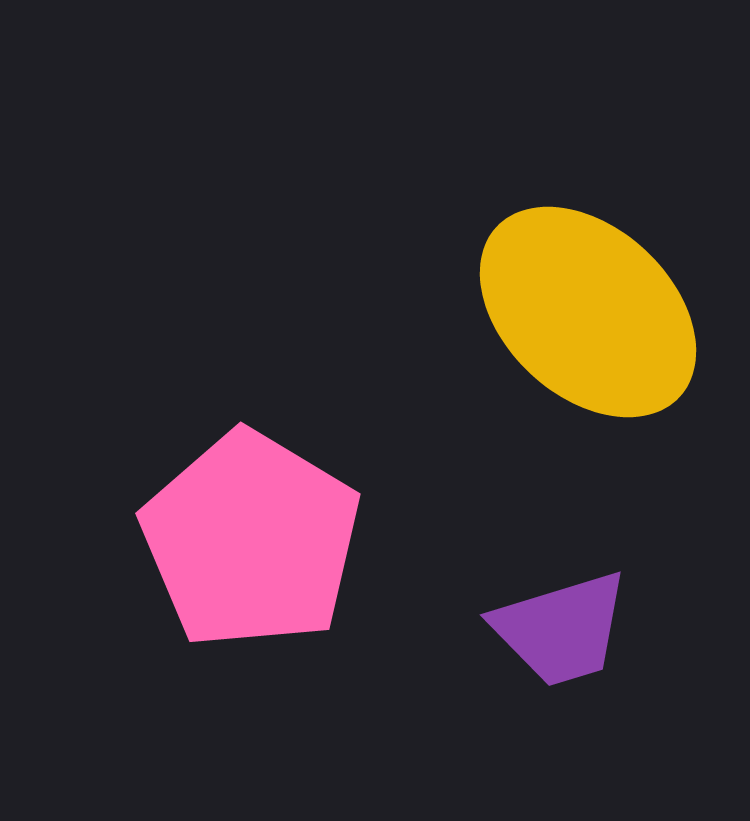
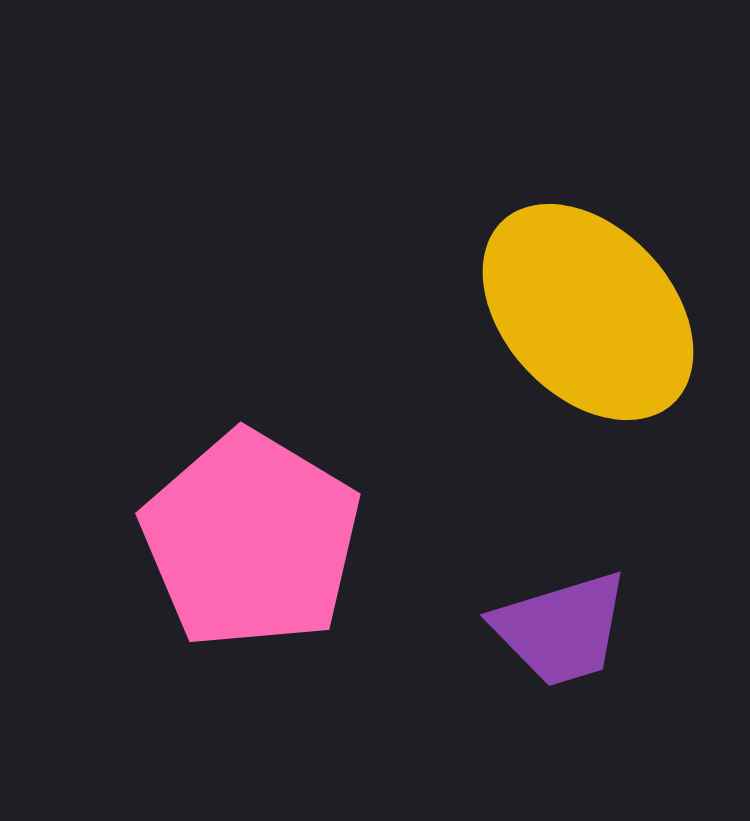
yellow ellipse: rotated 4 degrees clockwise
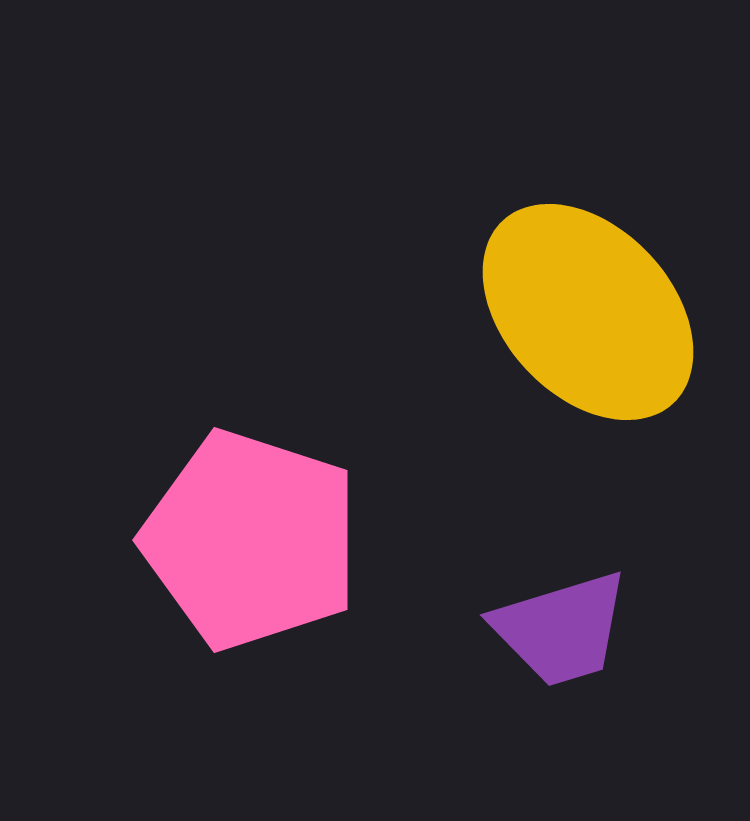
pink pentagon: rotated 13 degrees counterclockwise
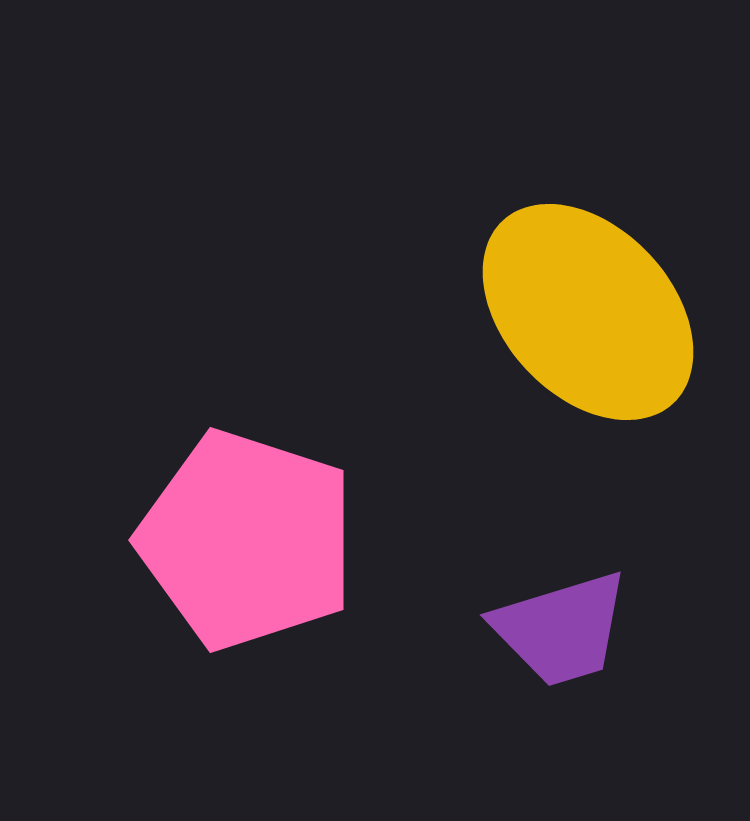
pink pentagon: moved 4 px left
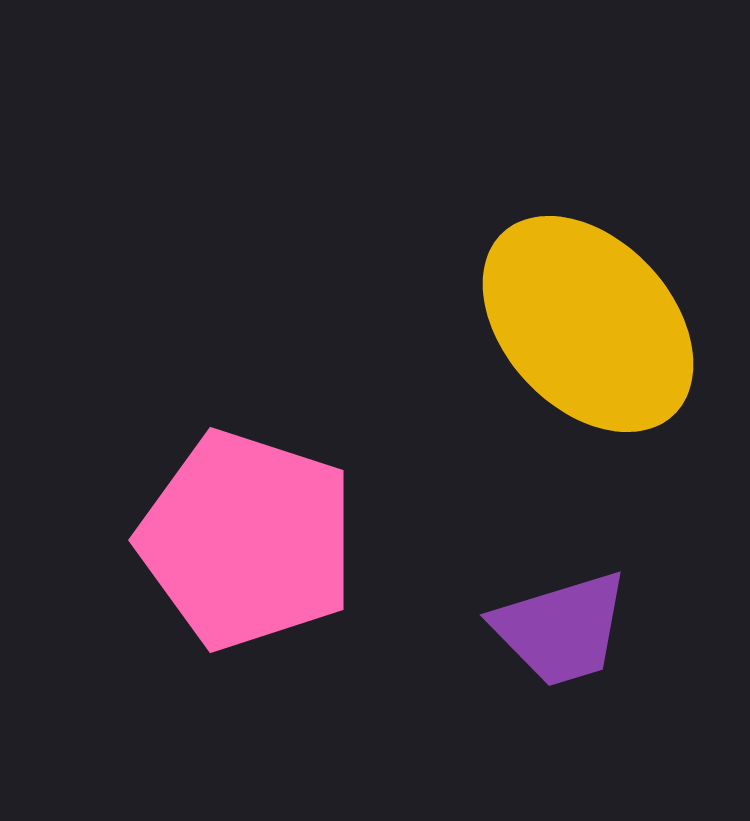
yellow ellipse: moved 12 px down
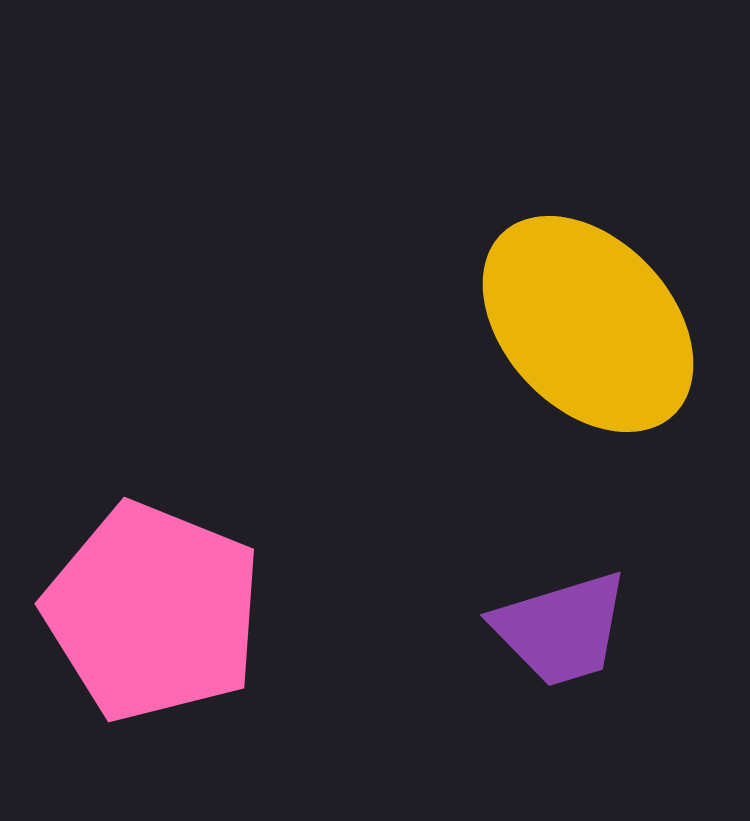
pink pentagon: moved 94 px left, 72 px down; rotated 4 degrees clockwise
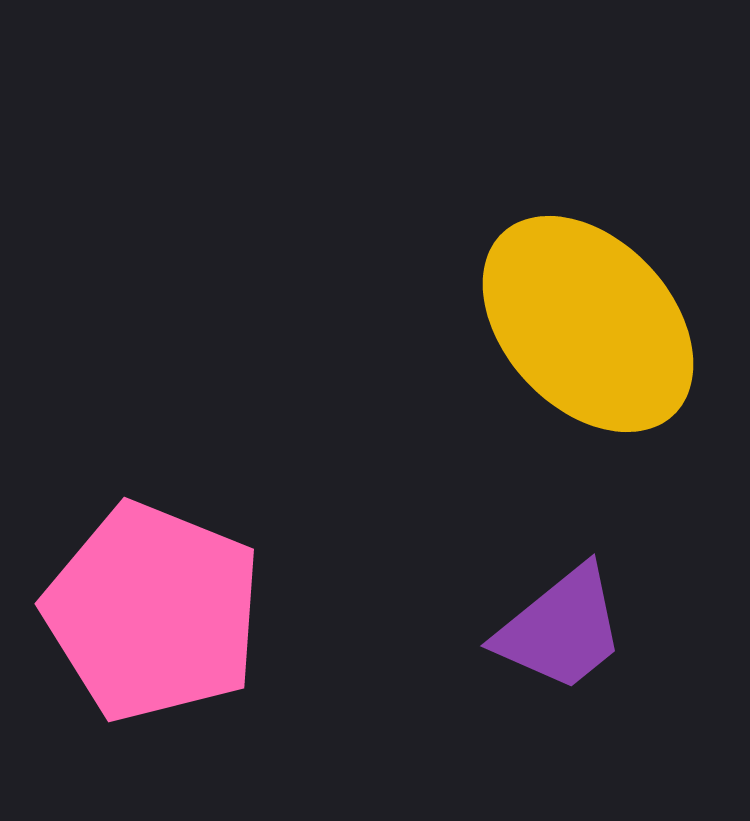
purple trapezoid: rotated 22 degrees counterclockwise
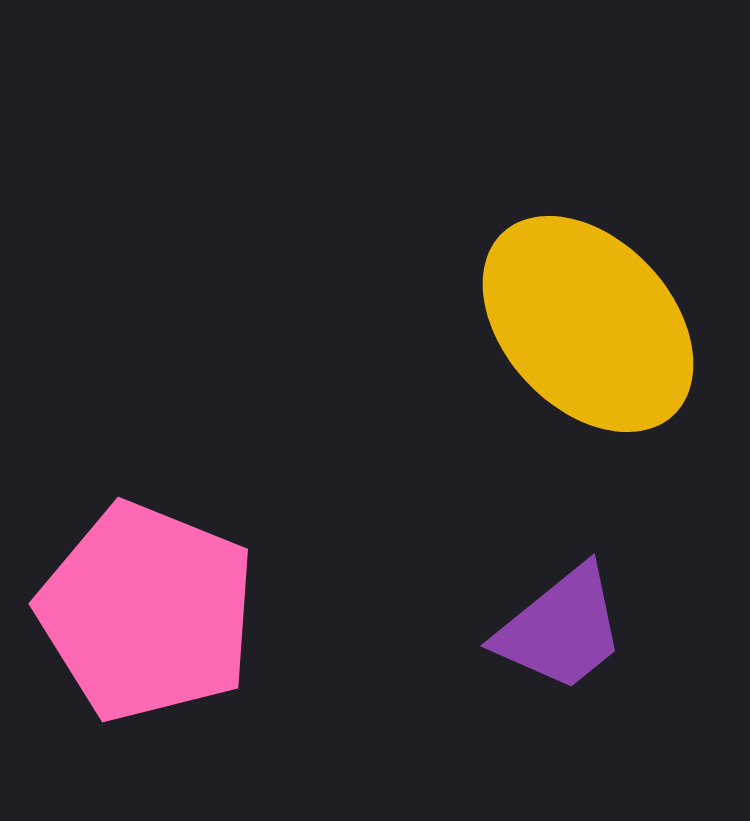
pink pentagon: moved 6 px left
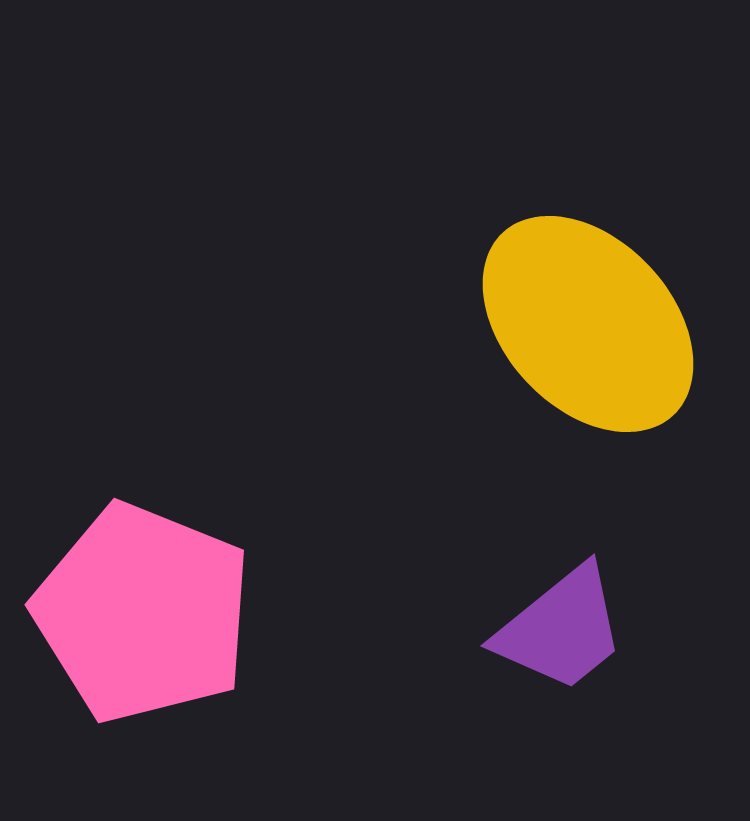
pink pentagon: moved 4 px left, 1 px down
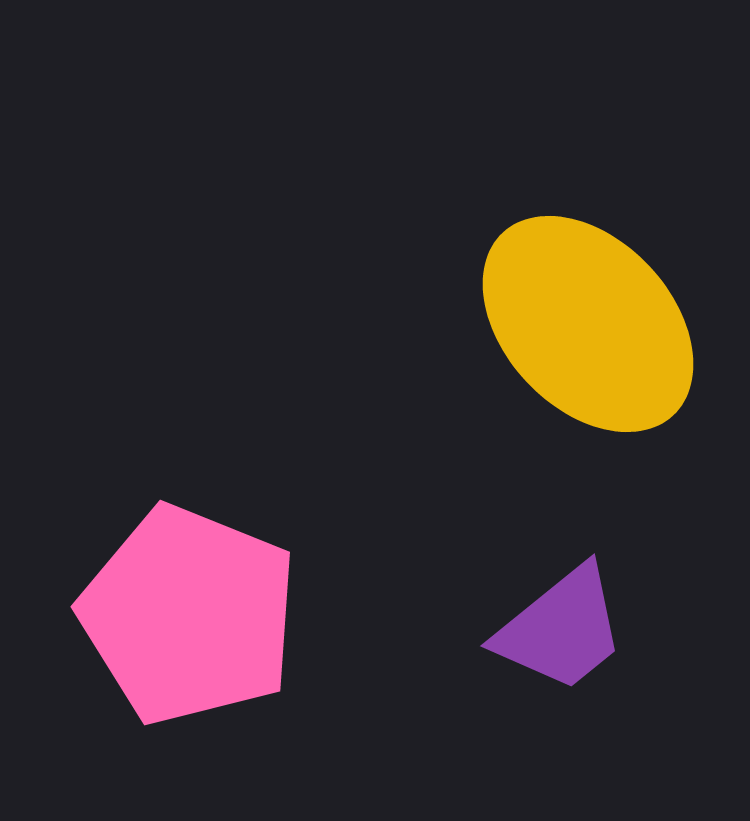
pink pentagon: moved 46 px right, 2 px down
